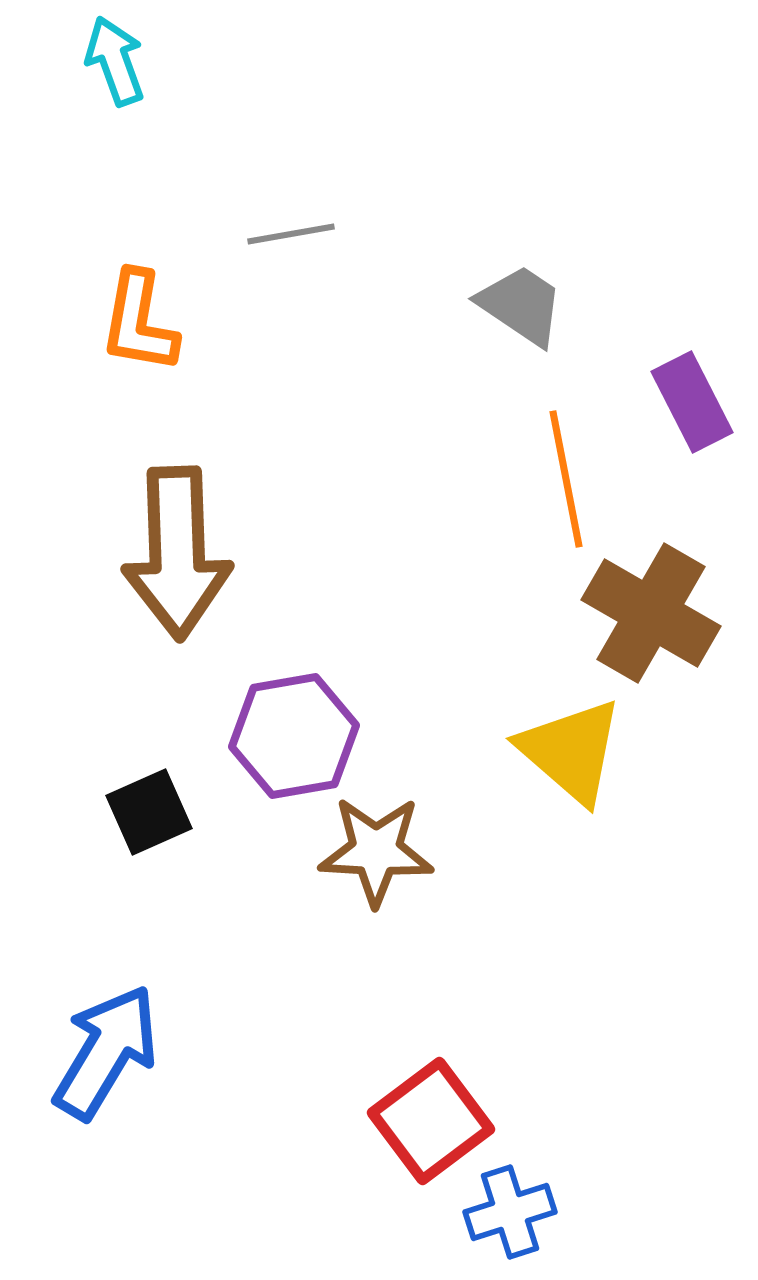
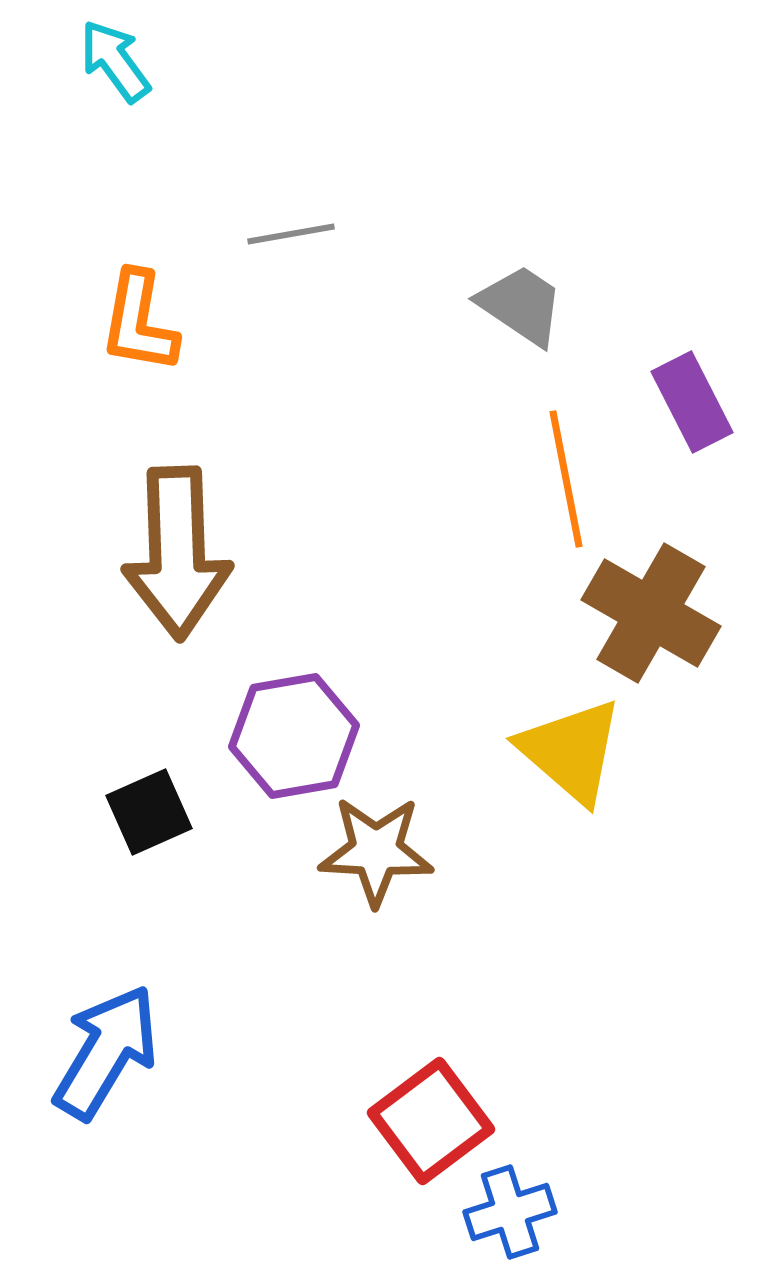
cyan arrow: rotated 16 degrees counterclockwise
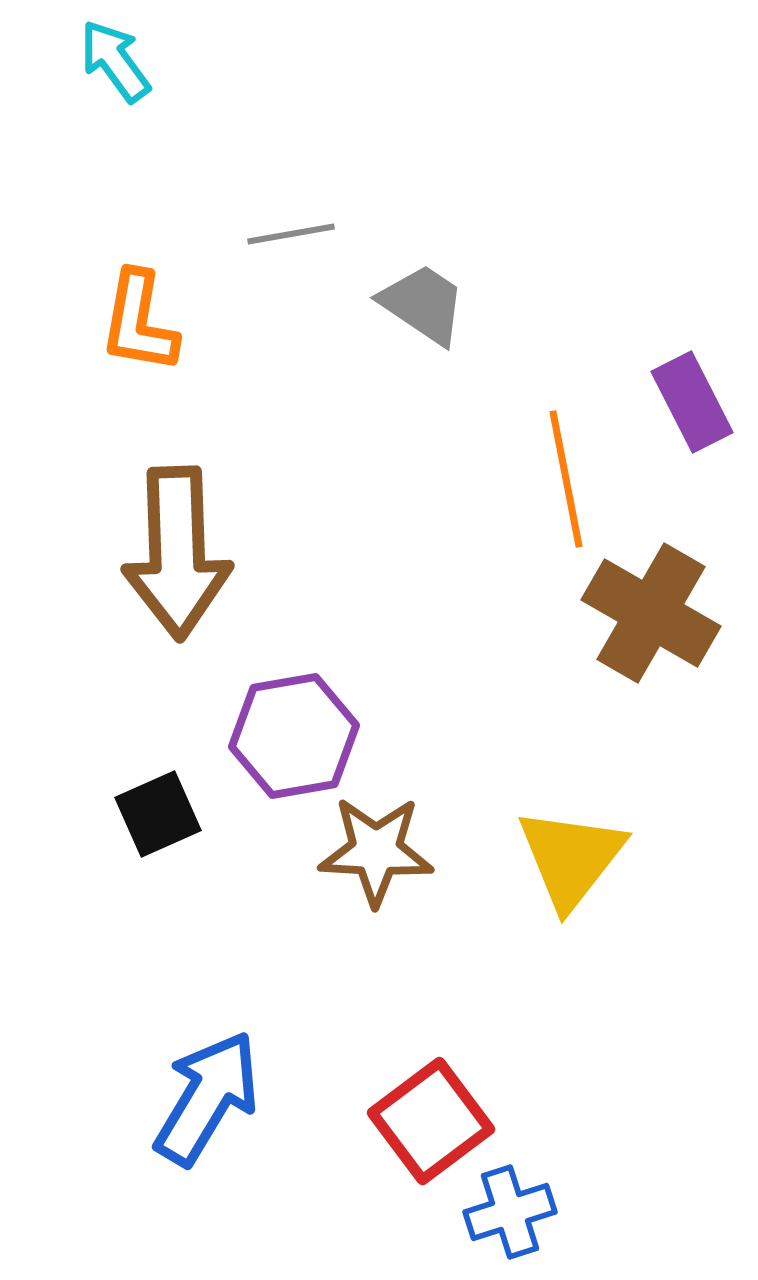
gray trapezoid: moved 98 px left, 1 px up
yellow triangle: moved 107 px down; rotated 27 degrees clockwise
black square: moved 9 px right, 2 px down
blue arrow: moved 101 px right, 46 px down
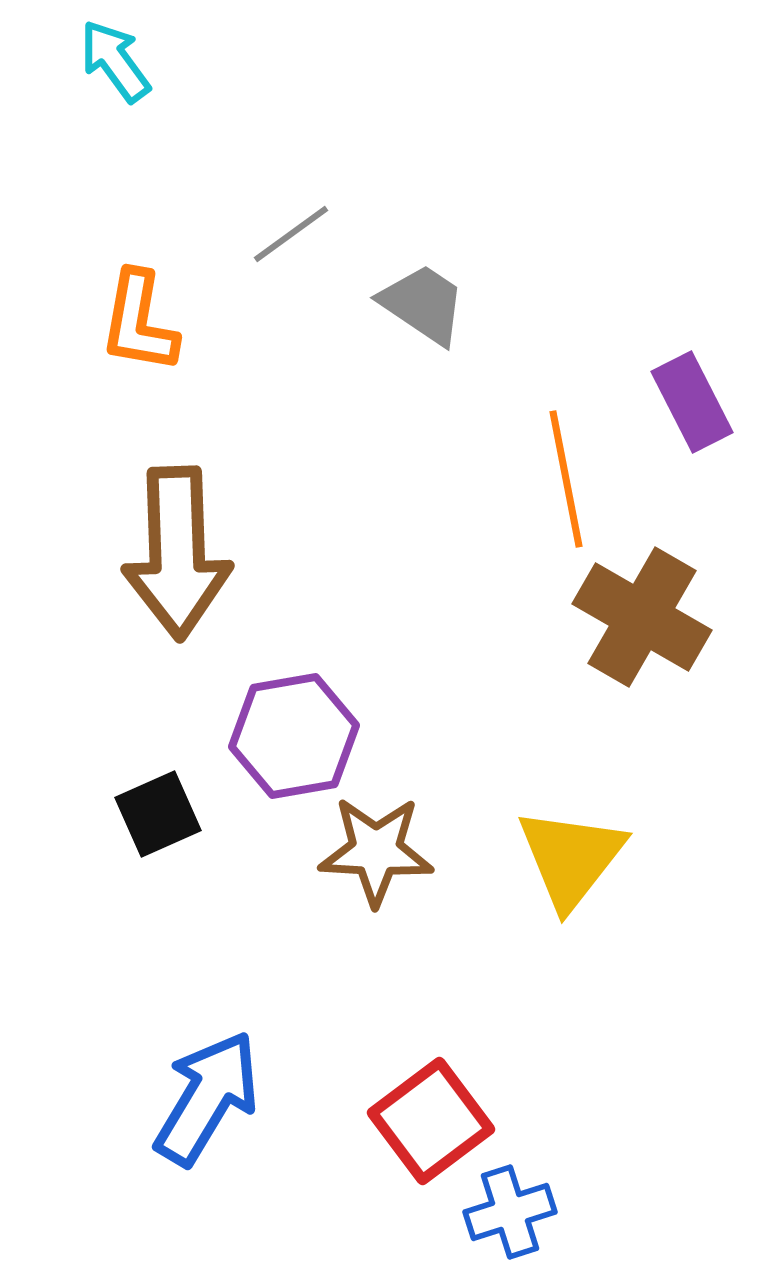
gray line: rotated 26 degrees counterclockwise
brown cross: moved 9 px left, 4 px down
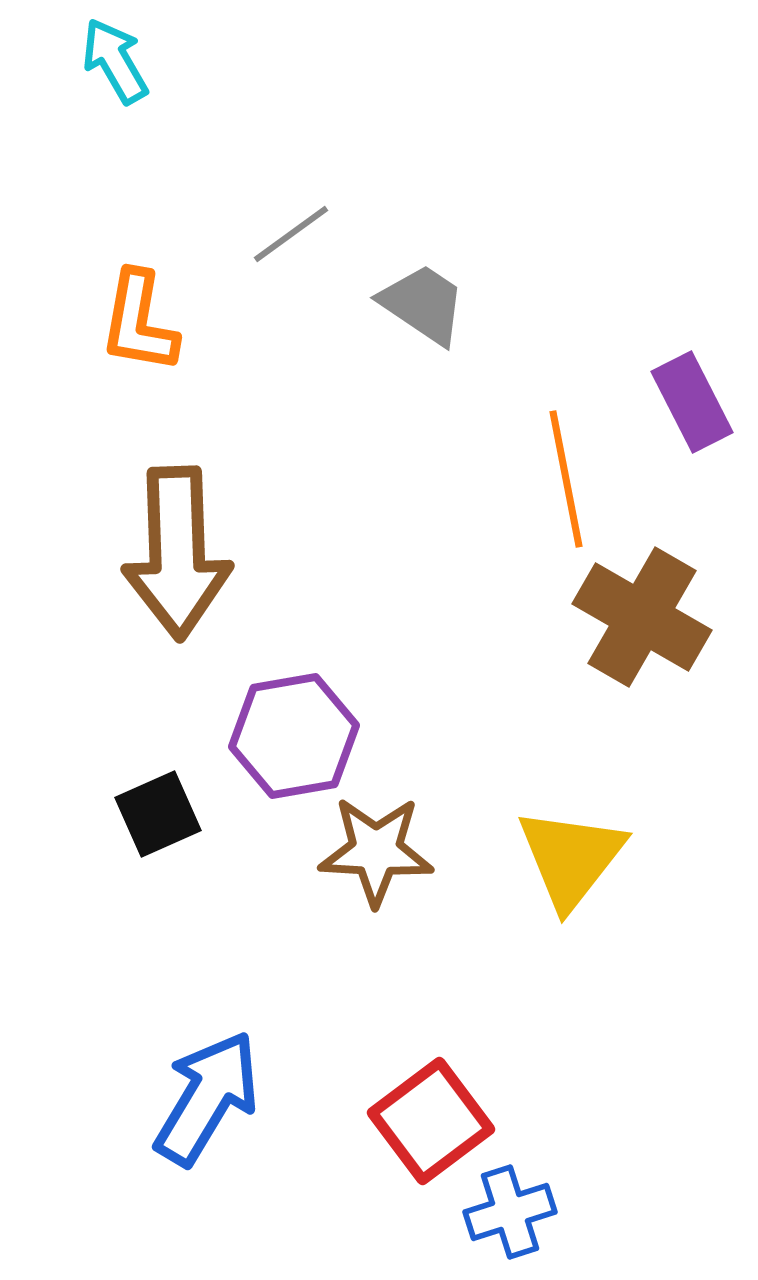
cyan arrow: rotated 6 degrees clockwise
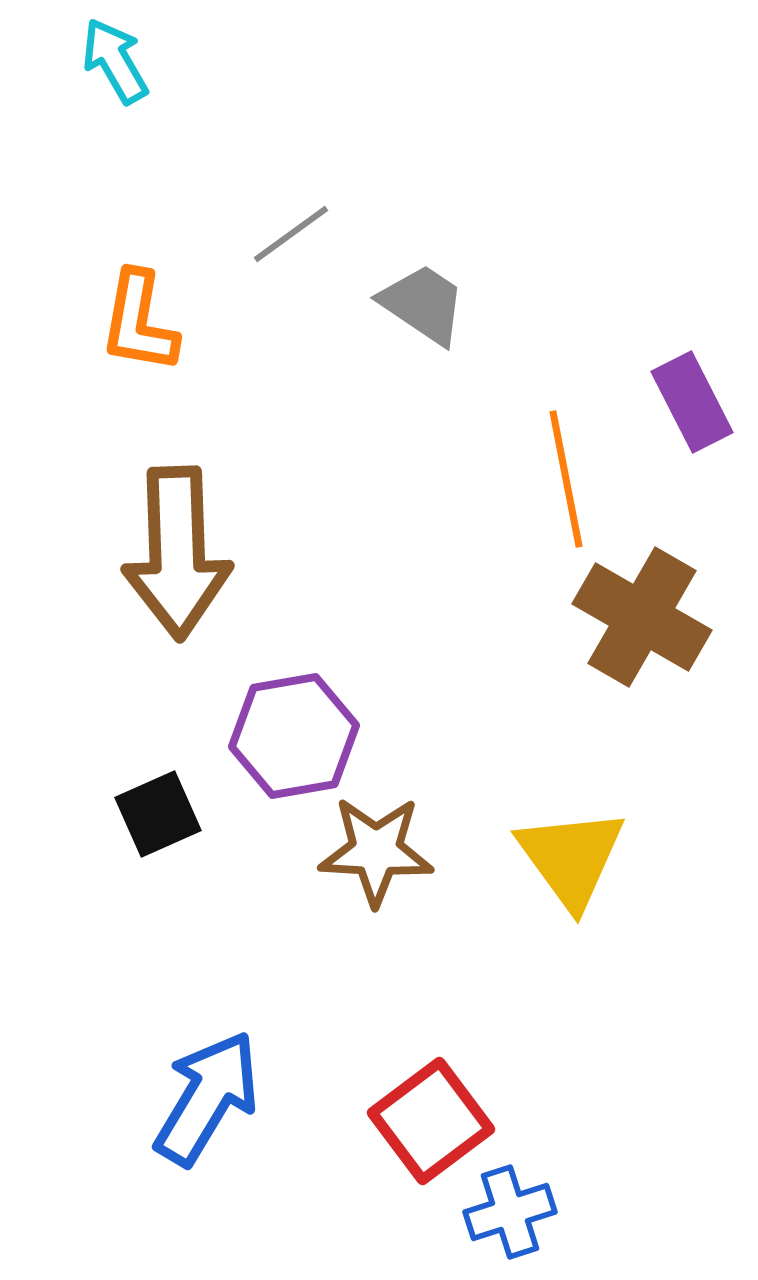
yellow triangle: rotated 14 degrees counterclockwise
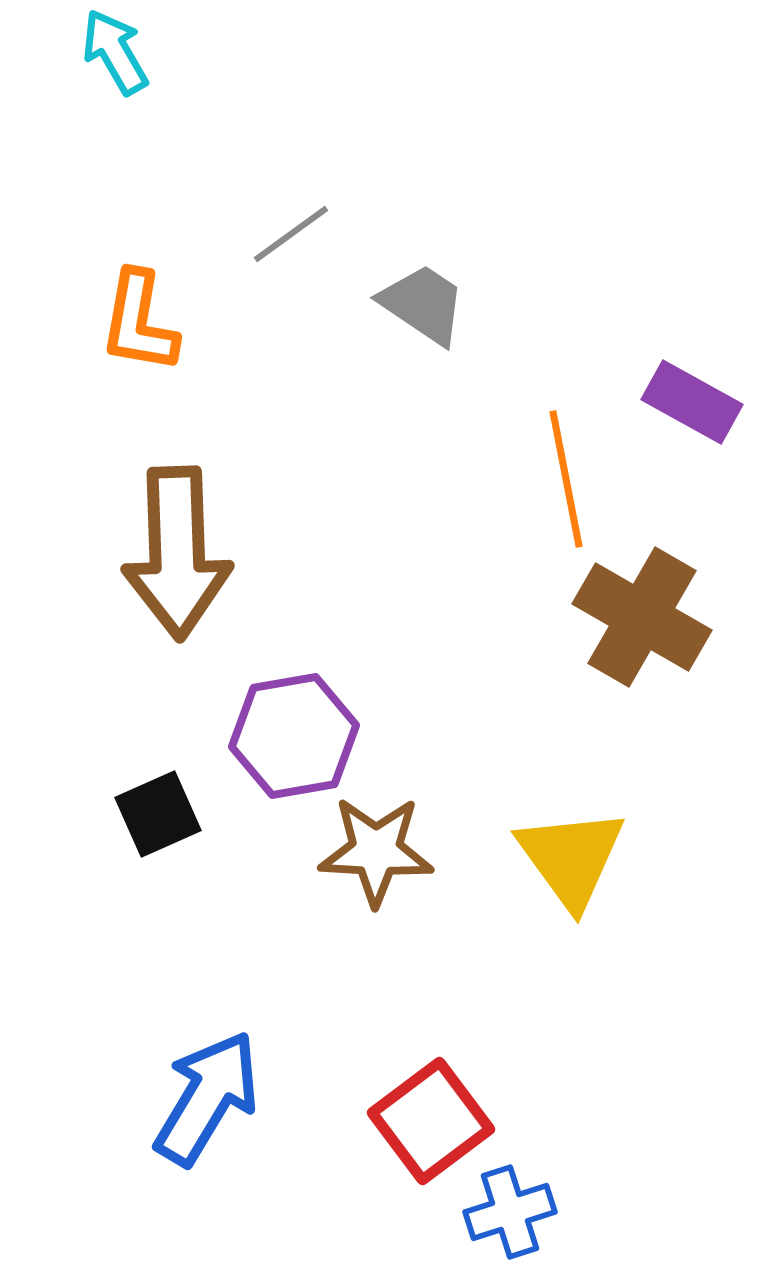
cyan arrow: moved 9 px up
purple rectangle: rotated 34 degrees counterclockwise
